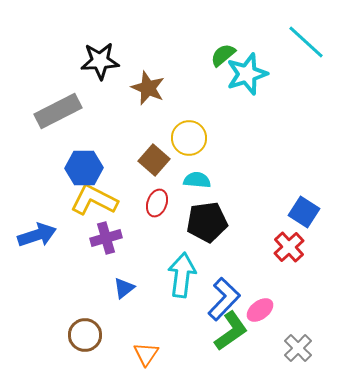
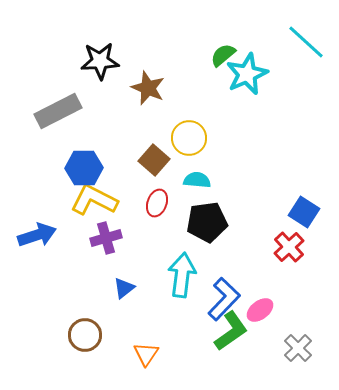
cyan star: rotated 6 degrees counterclockwise
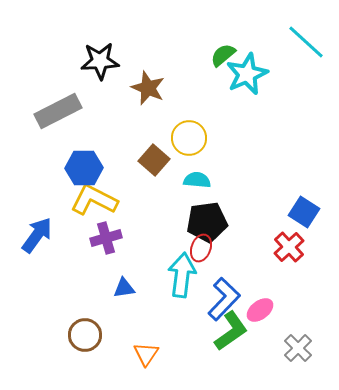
red ellipse: moved 44 px right, 45 px down
blue arrow: rotated 36 degrees counterclockwise
blue triangle: rotated 30 degrees clockwise
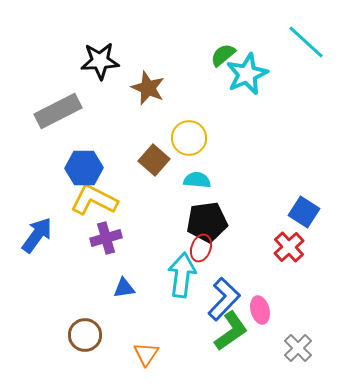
pink ellipse: rotated 68 degrees counterclockwise
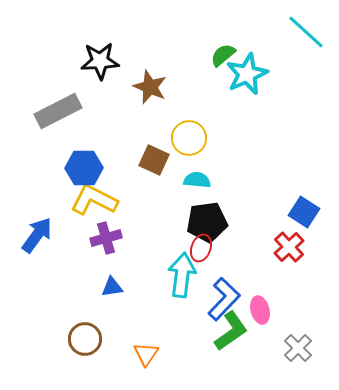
cyan line: moved 10 px up
brown star: moved 2 px right, 1 px up
brown square: rotated 16 degrees counterclockwise
blue triangle: moved 12 px left, 1 px up
brown circle: moved 4 px down
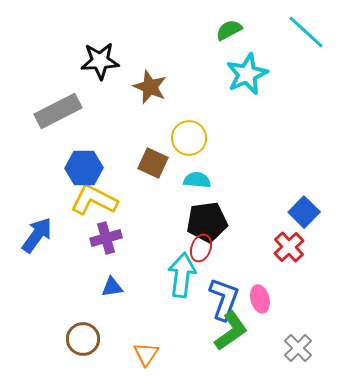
green semicircle: moved 6 px right, 25 px up; rotated 12 degrees clockwise
brown square: moved 1 px left, 3 px down
blue square: rotated 12 degrees clockwise
blue L-shape: rotated 24 degrees counterclockwise
pink ellipse: moved 11 px up
brown circle: moved 2 px left
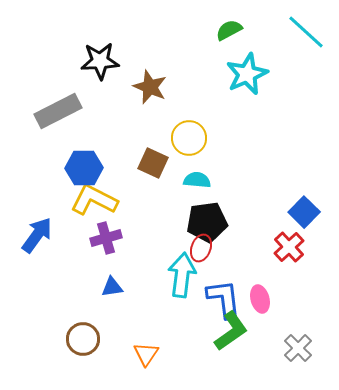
blue L-shape: rotated 27 degrees counterclockwise
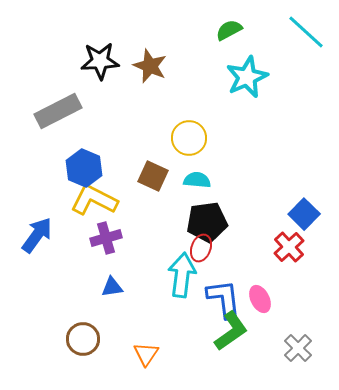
cyan star: moved 3 px down
brown star: moved 21 px up
brown square: moved 13 px down
blue hexagon: rotated 24 degrees clockwise
blue square: moved 2 px down
pink ellipse: rotated 12 degrees counterclockwise
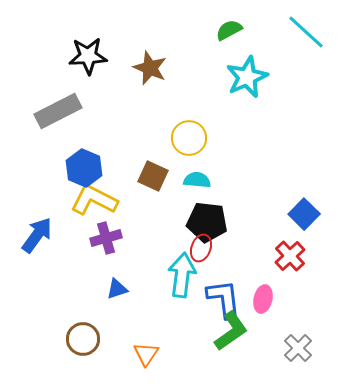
black star: moved 12 px left, 5 px up
brown star: moved 2 px down
black pentagon: rotated 15 degrees clockwise
red cross: moved 1 px right, 9 px down
blue triangle: moved 5 px right, 2 px down; rotated 10 degrees counterclockwise
pink ellipse: moved 3 px right; rotated 40 degrees clockwise
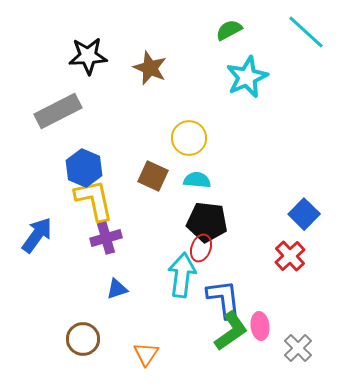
yellow L-shape: rotated 51 degrees clockwise
pink ellipse: moved 3 px left, 27 px down; rotated 20 degrees counterclockwise
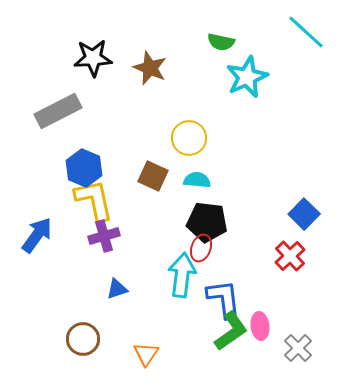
green semicircle: moved 8 px left, 12 px down; rotated 140 degrees counterclockwise
black star: moved 5 px right, 2 px down
purple cross: moved 2 px left, 2 px up
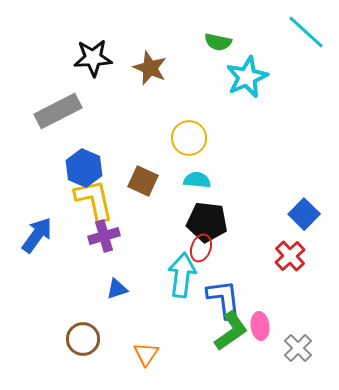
green semicircle: moved 3 px left
brown square: moved 10 px left, 5 px down
